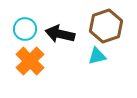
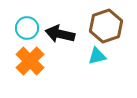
cyan circle: moved 2 px right, 1 px up
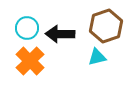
black arrow: rotated 12 degrees counterclockwise
cyan triangle: moved 1 px down
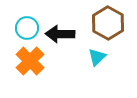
brown hexagon: moved 2 px right, 3 px up; rotated 12 degrees counterclockwise
cyan triangle: rotated 30 degrees counterclockwise
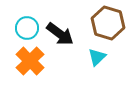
brown hexagon: rotated 12 degrees counterclockwise
black arrow: rotated 144 degrees counterclockwise
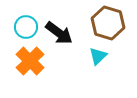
cyan circle: moved 1 px left, 1 px up
black arrow: moved 1 px left, 1 px up
cyan triangle: moved 1 px right, 1 px up
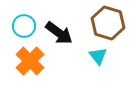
cyan circle: moved 2 px left, 1 px up
cyan triangle: rotated 24 degrees counterclockwise
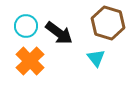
cyan circle: moved 2 px right
cyan triangle: moved 2 px left, 2 px down
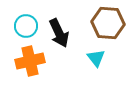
brown hexagon: rotated 12 degrees counterclockwise
black arrow: rotated 28 degrees clockwise
orange cross: rotated 32 degrees clockwise
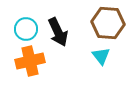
cyan circle: moved 3 px down
black arrow: moved 1 px left, 1 px up
cyan triangle: moved 5 px right, 2 px up
